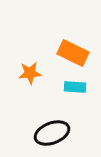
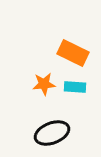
orange star: moved 14 px right, 11 px down
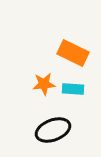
cyan rectangle: moved 2 px left, 2 px down
black ellipse: moved 1 px right, 3 px up
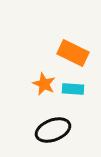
orange star: rotated 30 degrees clockwise
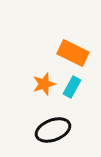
orange star: rotated 30 degrees clockwise
cyan rectangle: moved 1 px left, 2 px up; rotated 65 degrees counterclockwise
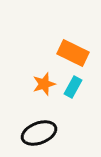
cyan rectangle: moved 1 px right
black ellipse: moved 14 px left, 3 px down
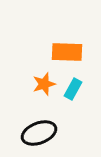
orange rectangle: moved 6 px left, 1 px up; rotated 24 degrees counterclockwise
cyan rectangle: moved 2 px down
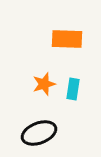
orange rectangle: moved 13 px up
cyan rectangle: rotated 20 degrees counterclockwise
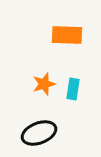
orange rectangle: moved 4 px up
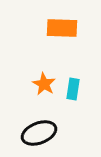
orange rectangle: moved 5 px left, 7 px up
orange star: rotated 25 degrees counterclockwise
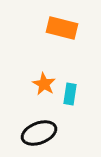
orange rectangle: rotated 12 degrees clockwise
cyan rectangle: moved 3 px left, 5 px down
